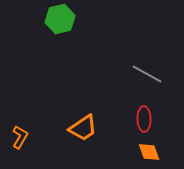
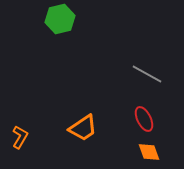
red ellipse: rotated 25 degrees counterclockwise
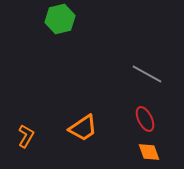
red ellipse: moved 1 px right
orange L-shape: moved 6 px right, 1 px up
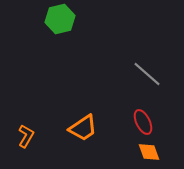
gray line: rotated 12 degrees clockwise
red ellipse: moved 2 px left, 3 px down
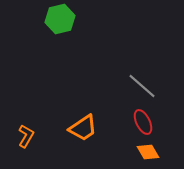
gray line: moved 5 px left, 12 px down
orange diamond: moved 1 px left; rotated 10 degrees counterclockwise
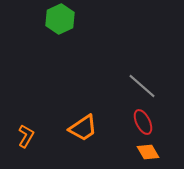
green hexagon: rotated 12 degrees counterclockwise
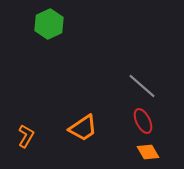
green hexagon: moved 11 px left, 5 px down
red ellipse: moved 1 px up
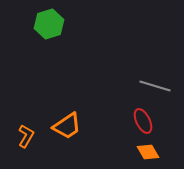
green hexagon: rotated 8 degrees clockwise
gray line: moved 13 px right; rotated 24 degrees counterclockwise
orange trapezoid: moved 16 px left, 2 px up
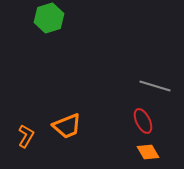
green hexagon: moved 6 px up
orange trapezoid: rotated 12 degrees clockwise
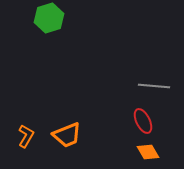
gray line: moved 1 px left; rotated 12 degrees counterclockwise
orange trapezoid: moved 9 px down
